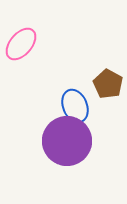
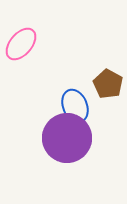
purple circle: moved 3 px up
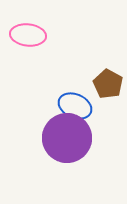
pink ellipse: moved 7 px right, 9 px up; rotated 56 degrees clockwise
blue ellipse: rotated 44 degrees counterclockwise
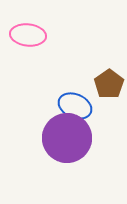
brown pentagon: moved 1 px right; rotated 8 degrees clockwise
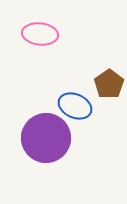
pink ellipse: moved 12 px right, 1 px up
purple circle: moved 21 px left
